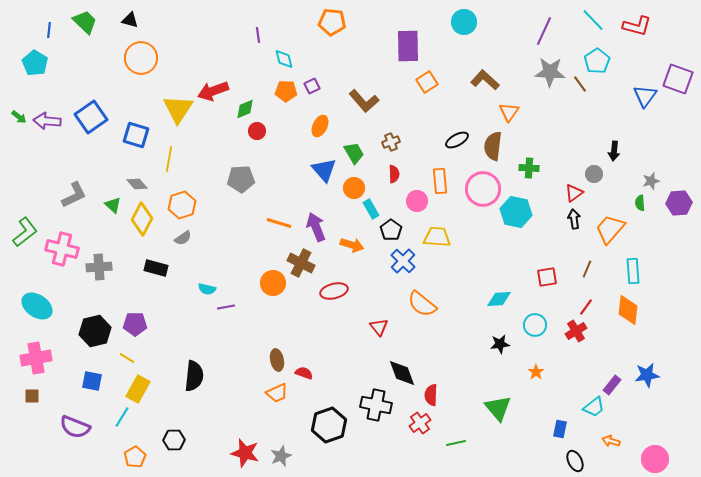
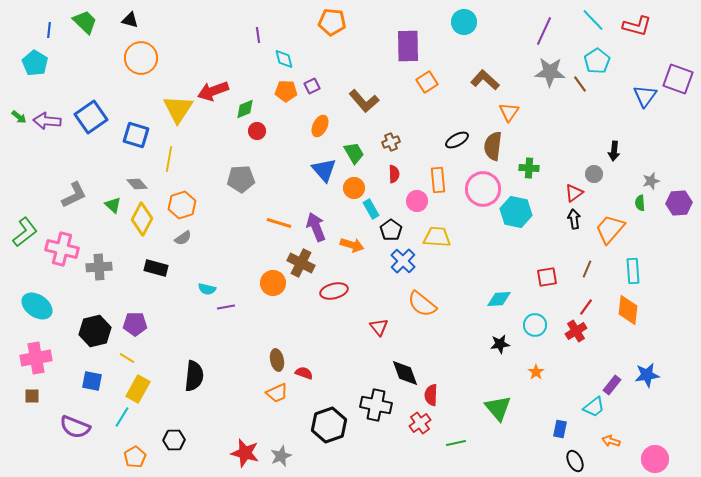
orange rectangle at (440, 181): moved 2 px left, 1 px up
black diamond at (402, 373): moved 3 px right
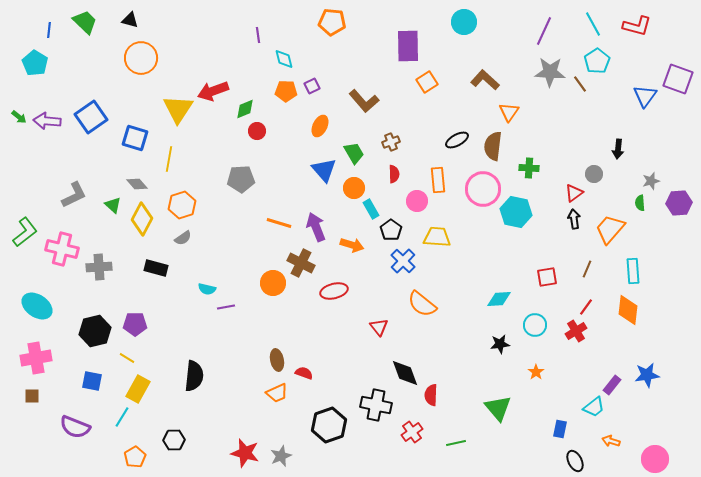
cyan line at (593, 20): moved 4 px down; rotated 15 degrees clockwise
blue square at (136, 135): moved 1 px left, 3 px down
black arrow at (614, 151): moved 4 px right, 2 px up
red cross at (420, 423): moved 8 px left, 9 px down
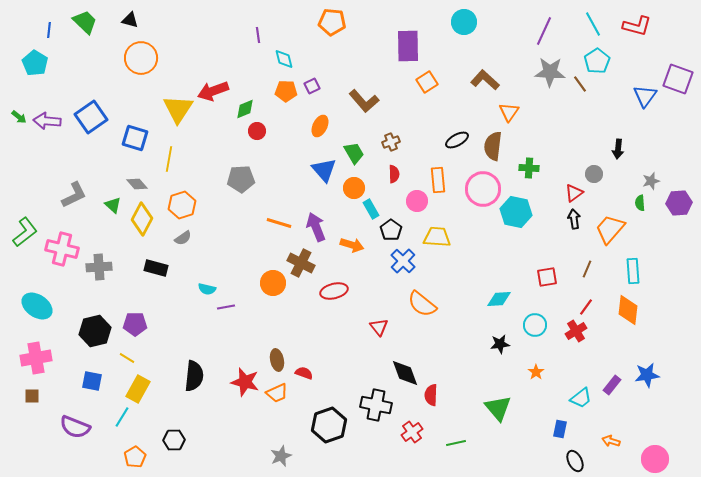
cyan trapezoid at (594, 407): moved 13 px left, 9 px up
red star at (245, 453): moved 71 px up
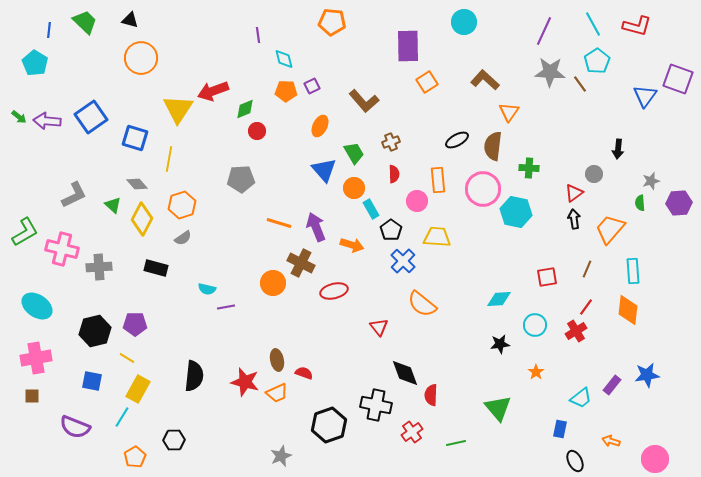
green L-shape at (25, 232): rotated 8 degrees clockwise
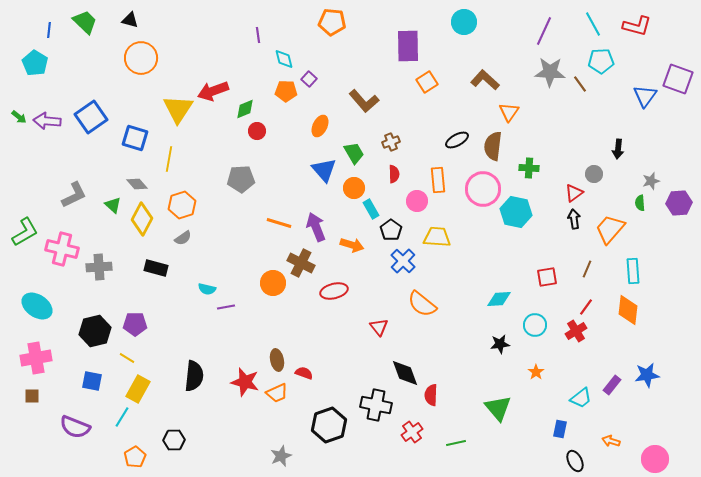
cyan pentagon at (597, 61): moved 4 px right; rotated 30 degrees clockwise
purple square at (312, 86): moved 3 px left, 7 px up; rotated 21 degrees counterclockwise
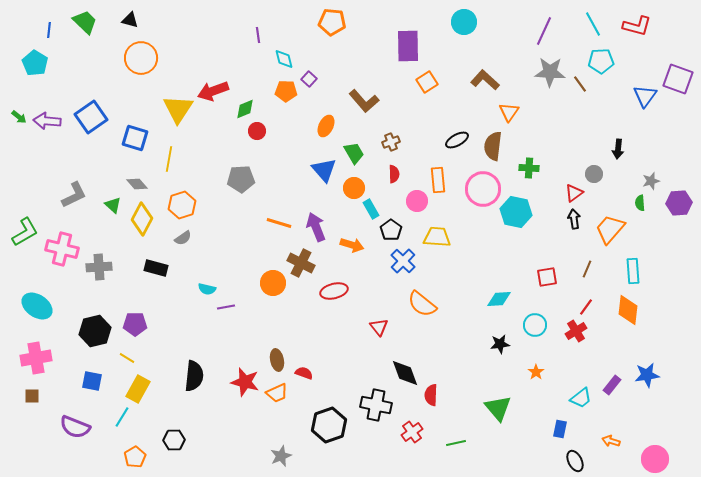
orange ellipse at (320, 126): moved 6 px right
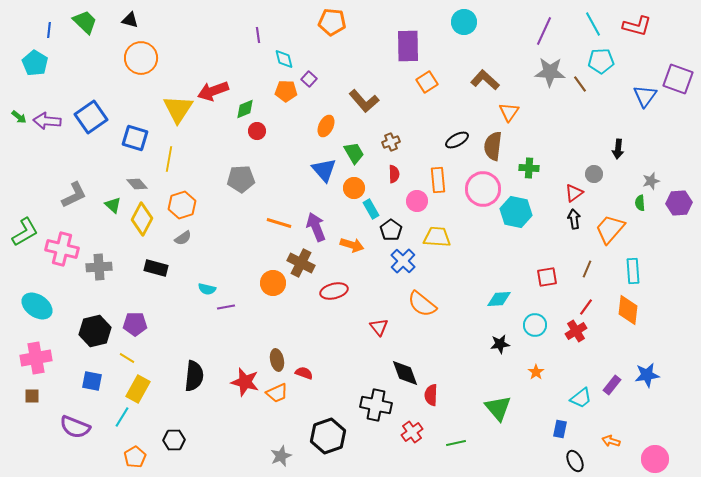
black hexagon at (329, 425): moved 1 px left, 11 px down
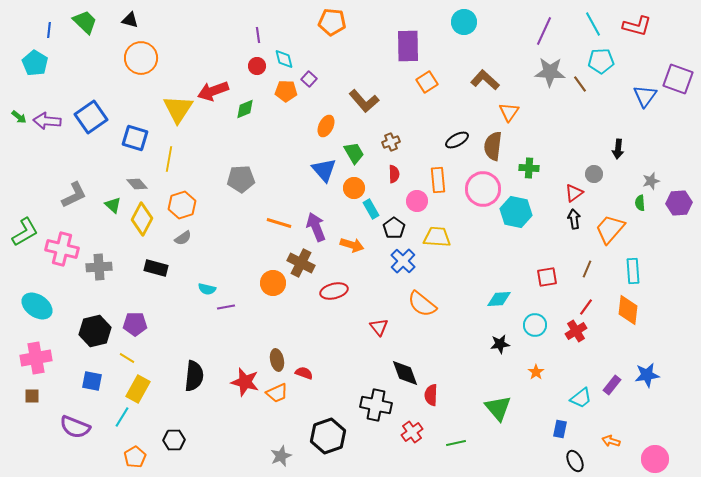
red circle at (257, 131): moved 65 px up
black pentagon at (391, 230): moved 3 px right, 2 px up
